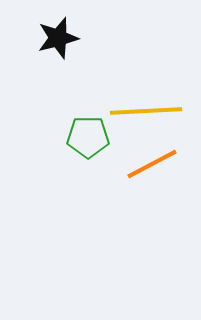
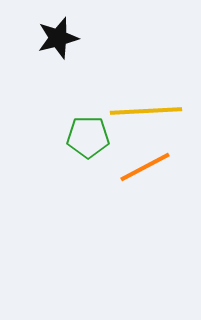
orange line: moved 7 px left, 3 px down
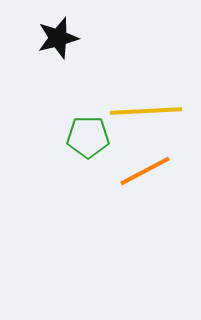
orange line: moved 4 px down
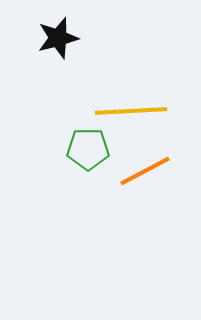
yellow line: moved 15 px left
green pentagon: moved 12 px down
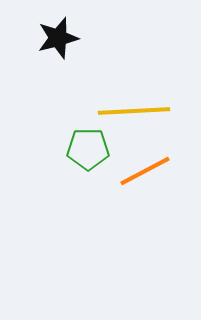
yellow line: moved 3 px right
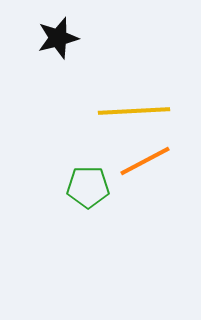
green pentagon: moved 38 px down
orange line: moved 10 px up
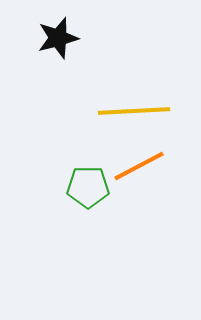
orange line: moved 6 px left, 5 px down
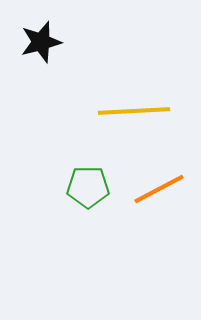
black star: moved 17 px left, 4 px down
orange line: moved 20 px right, 23 px down
